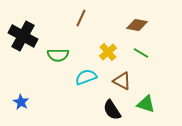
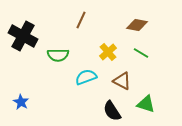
brown line: moved 2 px down
black semicircle: moved 1 px down
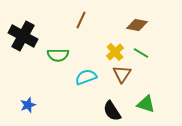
yellow cross: moved 7 px right
brown triangle: moved 7 px up; rotated 36 degrees clockwise
blue star: moved 7 px right, 3 px down; rotated 21 degrees clockwise
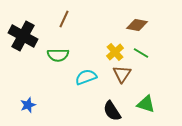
brown line: moved 17 px left, 1 px up
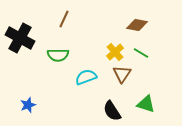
black cross: moved 3 px left, 2 px down
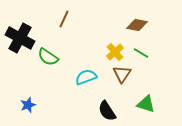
green semicircle: moved 10 px left, 2 px down; rotated 35 degrees clockwise
black semicircle: moved 5 px left
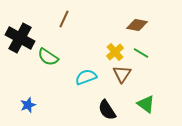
green triangle: rotated 18 degrees clockwise
black semicircle: moved 1 px up
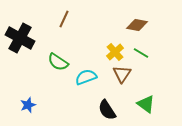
green semicircle: moved 10 px right, 5 px down
